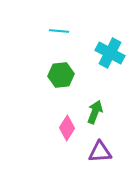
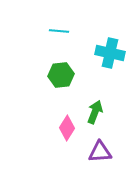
cyan cross: rotated 16 degrees counterclockwise
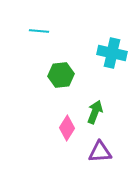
cyan line: moved 20 px left
cyan cross: moved 2 px right
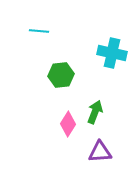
pink diamond: moved 1 px right, 4 px up
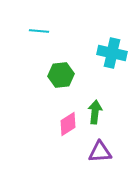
green arrow: rotated 15 degrees counterclockwise
pink diamond: rotated 25 degrees clockwise
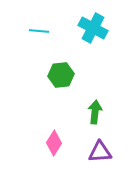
cyan cross: moved 19 px left, 25 px up; rotated 16 degrees clockwise
pink diamond: moved 14 px left, 19 px down; rotated 25 degrees counterclockwise
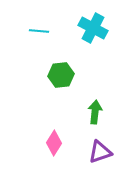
purple triangle: rotated 15 degrees counterclockwise
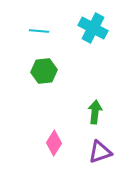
green hexagon: moved 17 px left, 4 px up
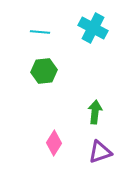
cyan line: moved 1 px right, 1 px down
